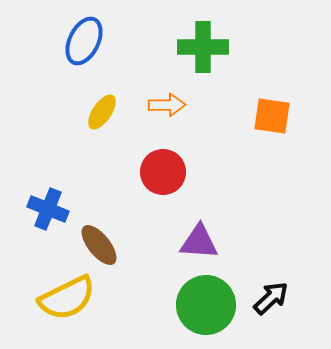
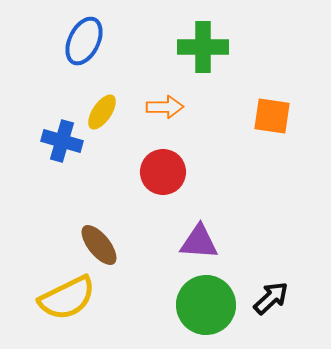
orange arrow: moved 2 px left, 2 px down
blue cross: moved 14 px right, 68 px up; rotated 6 degrees counterclockwise
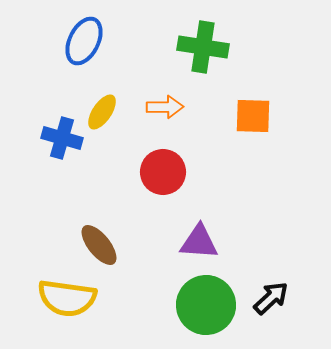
green cross: rotated 9 degrees clockwise
orange square: moved 19 px left; rotated 6 degrees counterclockwise
blue cross: moved 3 px up
yellow semicircle: rotated 34 degrees clockwise
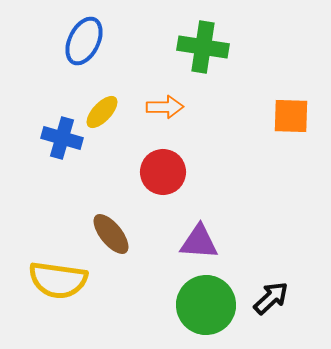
yellow ellipse: rotated 9 degrees clockwise
orange square: moved 38 px right
brown ellipse: moved 12 px right, 11 px up
yellow semicircle: moved 9 px left, 18 px up
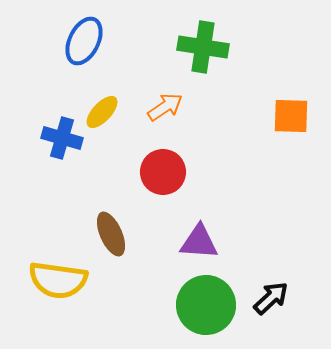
orange arrow: rotated 33 degrees counterclockwise
brown ellipse: rotated 15 degrees clockwise
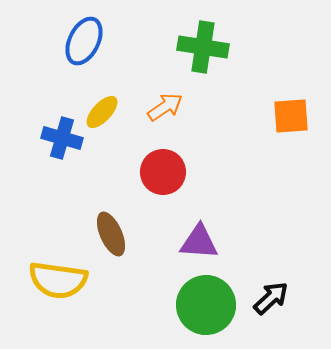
orange square: rotated 6 degrees counterclockwise
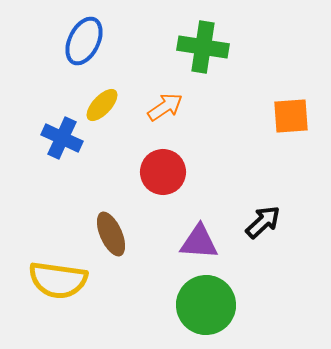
yellow ellipse: moved 7 px up
blue cross: rotated 9 degrees clockwise
black arrow: moved 8 px left, 76 px up
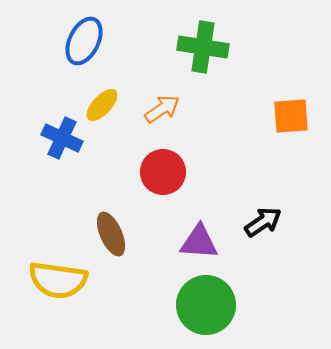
orange arrow: moved 3 px left, 2 px down
black arrow: rotated 9 degrees clockwise
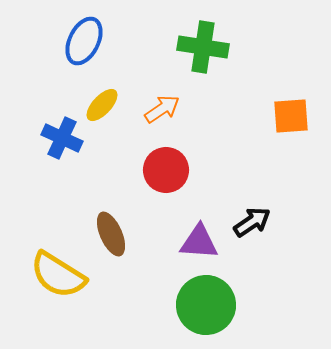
red circle: moved 3 px right, 2 px up
black arrow: moved 11 px left
yellow semicircle: moved 5 px up; rotated 24 degrees clockwise
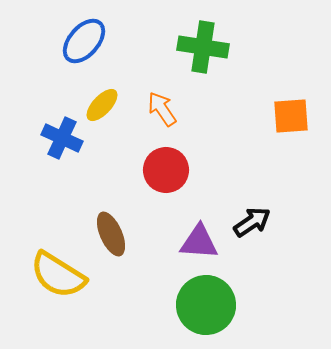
blue ellipse: rotated 15 degrees clockwise
orange arrow: rotated 90 degrees counterclockwise
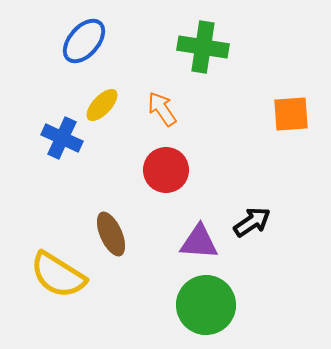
orange square: moved 2 px up
